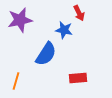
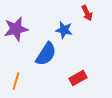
red arrow: moved 8 px right
purple star: moved 4 px left, 9 px down
red rectangle: rotated 24 degrees counterclockwise
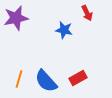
purple star: moved 11 px up
blue semicircle: moved 27 px down; rotated 105 degrees clockwise
orange line: moved 3 px right, 2 px up
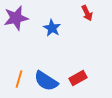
blue star: moved 12 px left, 2 px up; rotated 18 degrees clockwise
blue semicircle: rotated 15 degrees counterclockwise
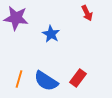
purple star: rotated 20 degrees clockwise
blue star: moved 1 px left, 6 px down
red rectangle: rotated 24 degrees counterclockwise
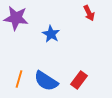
red arrow: moved 2 px right
red rectangle: moved 1 px right, 2 px down
